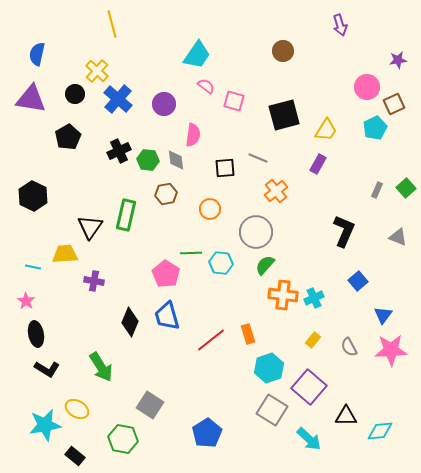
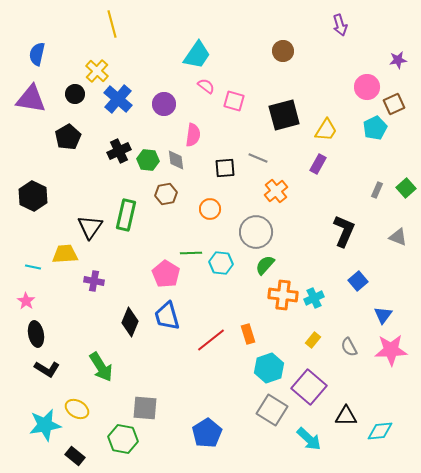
gray square at (150, 405): moved 5 px left, 3 px down; rotated 28 degrees counterclockwise
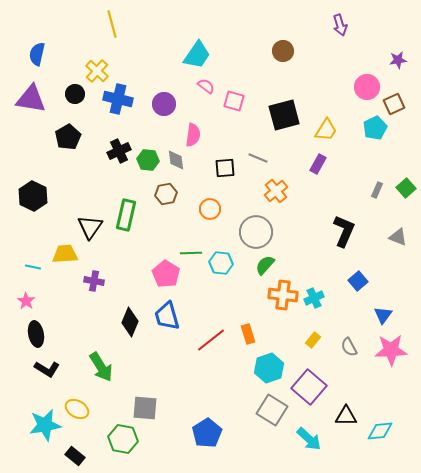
blue cross at (118, 99): rotated 28 degrees counterclockwise
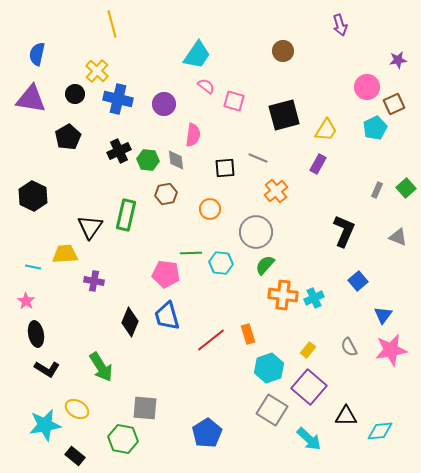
pink pentagon at (166, 274): rotated 24 degrees counterclockwise
yellow rectangle at (313, 340): moved 5 px left, 10 px down
pink star at (391, 350): rotated 8 degrees counterclockwise
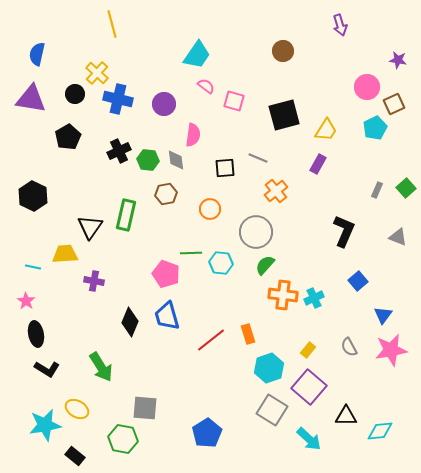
purple star at (398, 60): rotated 18 degrees clockwise
yellow cross at (97, 71): moved 2 px down
pink pentagon at (166, 274): rotated 12 degrees clockwise
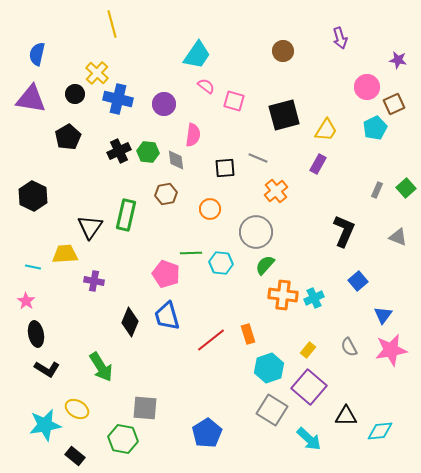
purple arrow at (340, 25): moved 13 px down
green hexagon at (148, 160): moved 8 px up
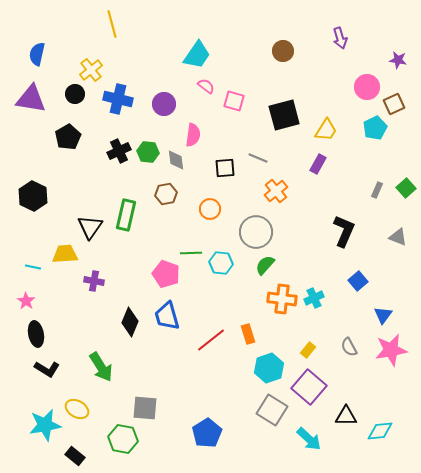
yellow cross at (97, 73): moved 6 px left, 3 px up; rotated 10 degrees clockwise
orange cross at (283, 295): moved 1 px left, 4 px down
